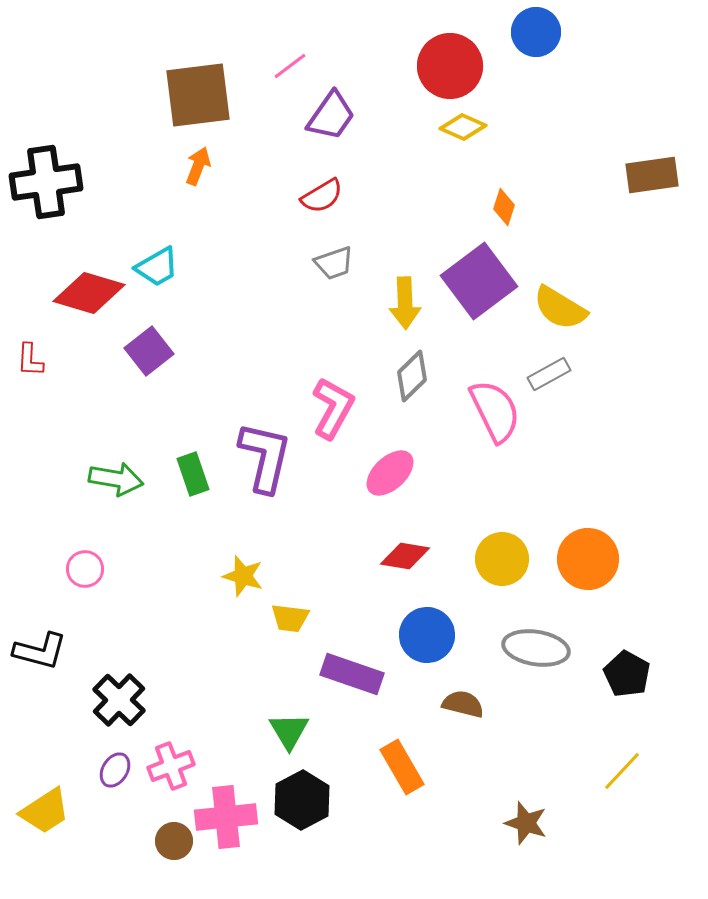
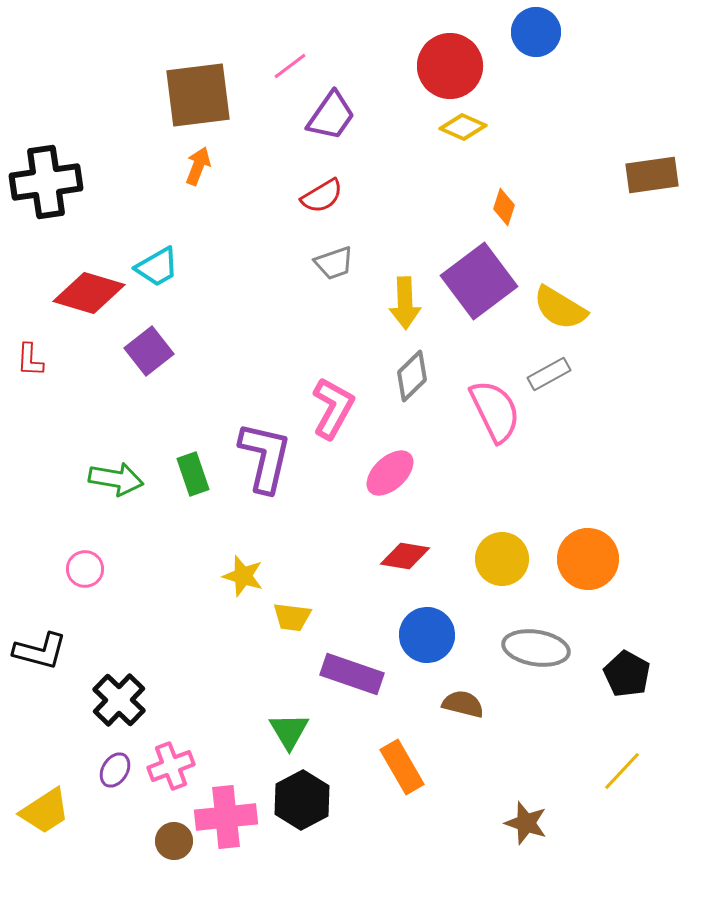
yellow trapezoid at (290, 618): moved 2 px right, 1 px up
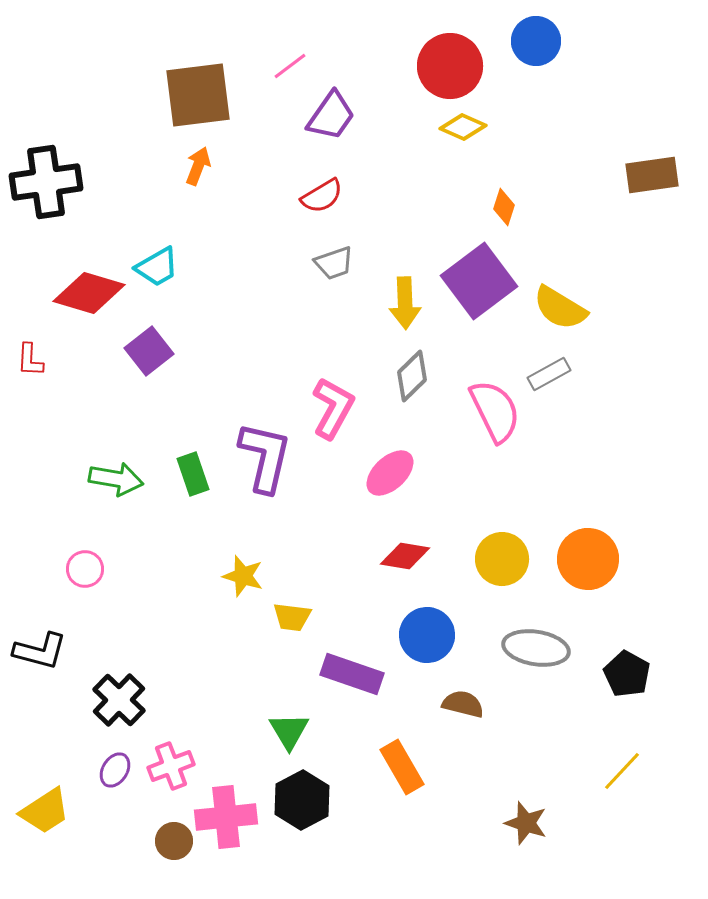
blue circle at (536, 32): moved 9 px down
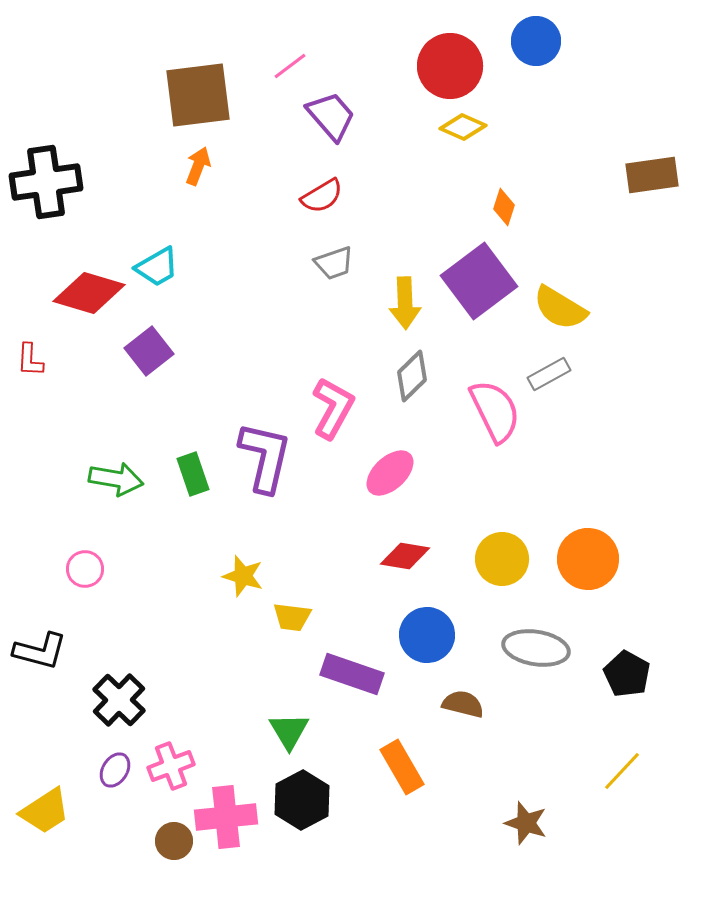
purple trapezoid at (331, 116): rotated 76 degrees counterclockwise
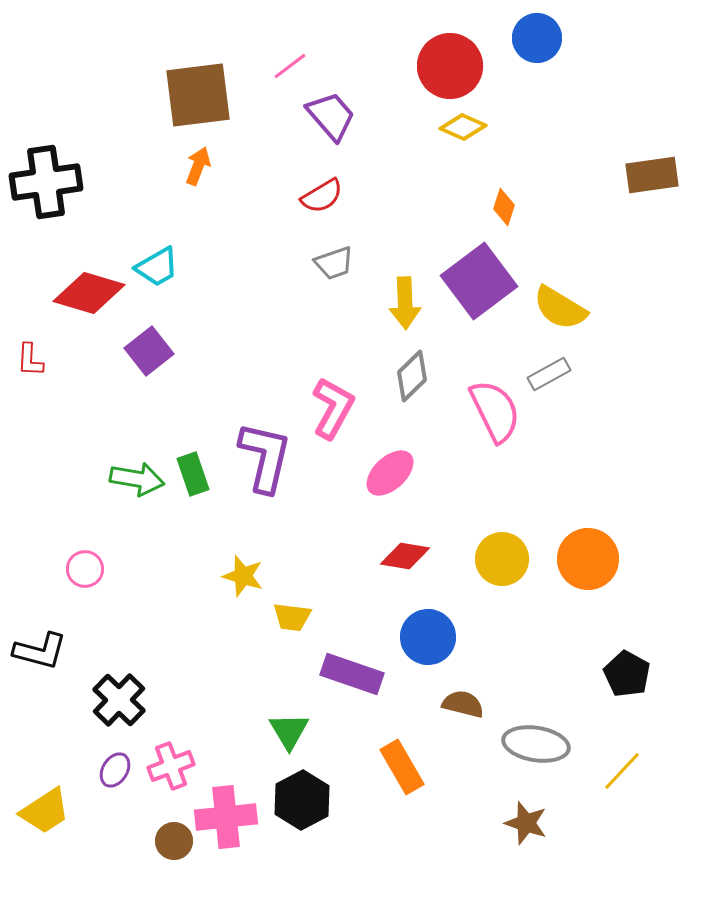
blue circle at (536, 41): moved 1 px right, 3 px up
green arrow at (116, 479): moved 21 px right
blue circle at (427, 635): moved 1 px right, 2 px down
gray ellipse at (536, 648): moved 96 px down
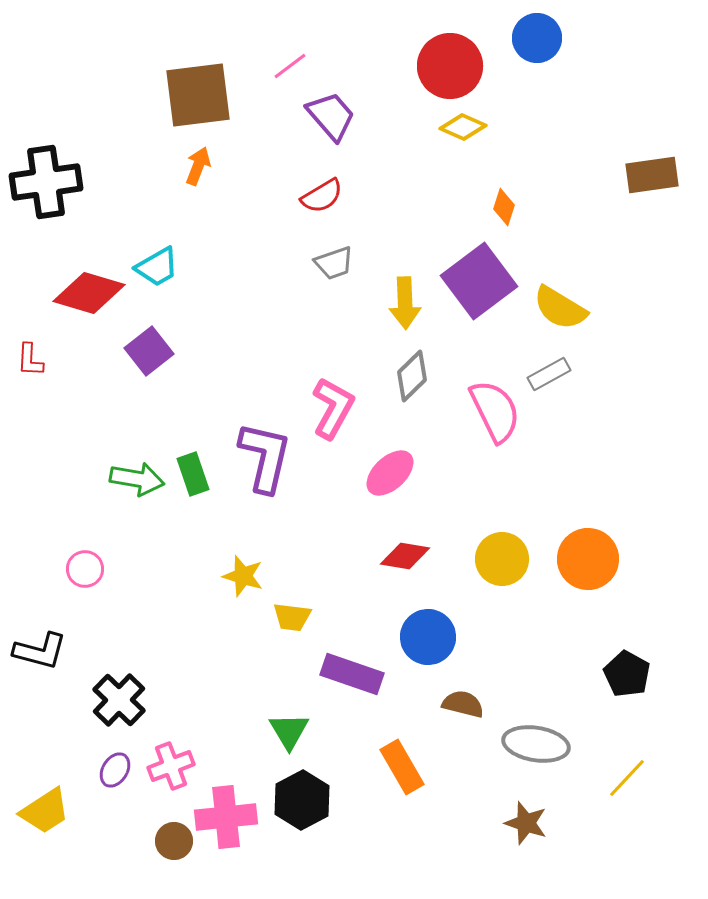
yellow line at (622, 771): moved 5 px right, 7 px down
